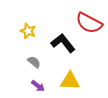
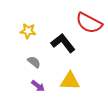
yellow star: rotated 14 degrees counterclockwise
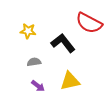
gray semicircle: rotated 48 degrees counterclockwise
yellow triangle: rotated 15 degrees counterclockwise
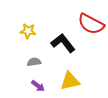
red semicircle: moved 2 px right, 1 px down
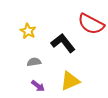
yellow star: rotated 21 degrees clockwise
yellow triangle: rotated 10 degrees counterclockwise
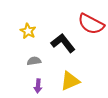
gray semicircle: moved 1 px up
purple arrow: rotated 56 degrees clockwise
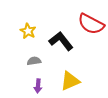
black L-shape: moved 2 px left, 2 px up
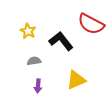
yellow triangle: moved 6 px right, 1 px up
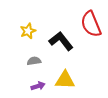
red semicircle: rotated 40 degrees clockwise
yellow star: rotated 21 degrees clockwise
yellow triangle: moved 11 px left; rotated 25 degrees clockwise
purple arrow: rotated 112 degrees counterclockwise
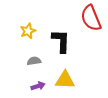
red semicircle: moved 6 px up
black L-shape: rotated 40 degrees clockwise
